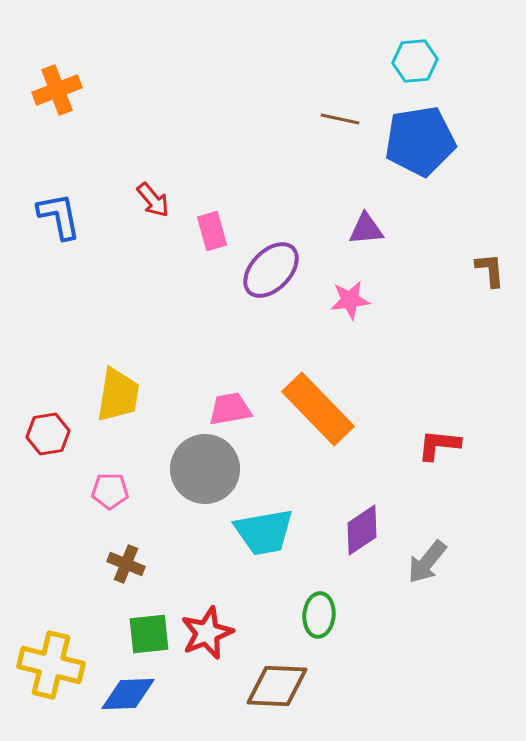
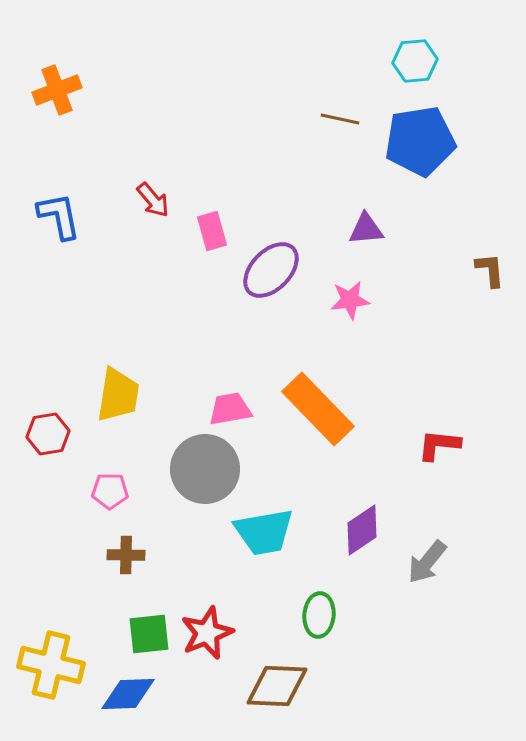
brown cross: moved 9 px up; rotated 21 degrees counterclockwise
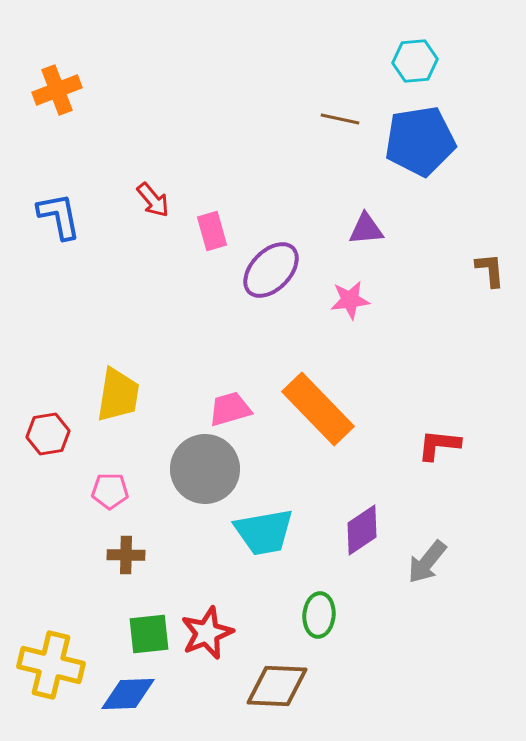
pink trapezoid: rotated 6 degrees counterclockwise
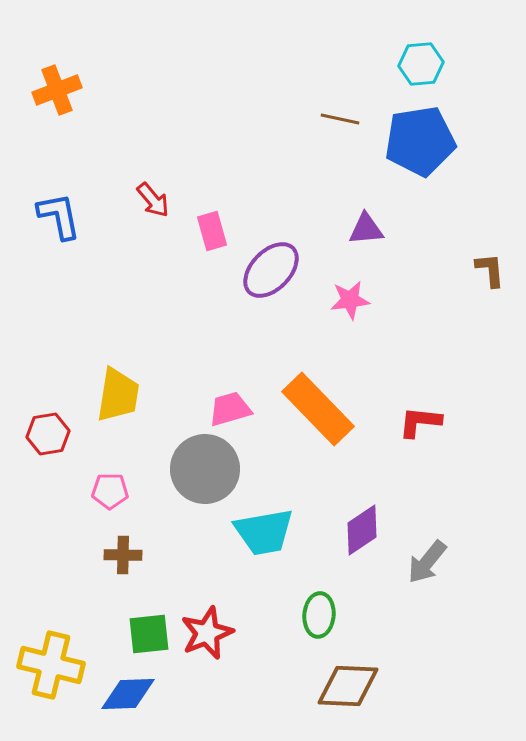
cyan hexagon: moved 6 px right, 3 px down
red L-shape: moved 19 px left, 23 px up
brown cross: moved 3 px left
brown diamond: moved 71 px right
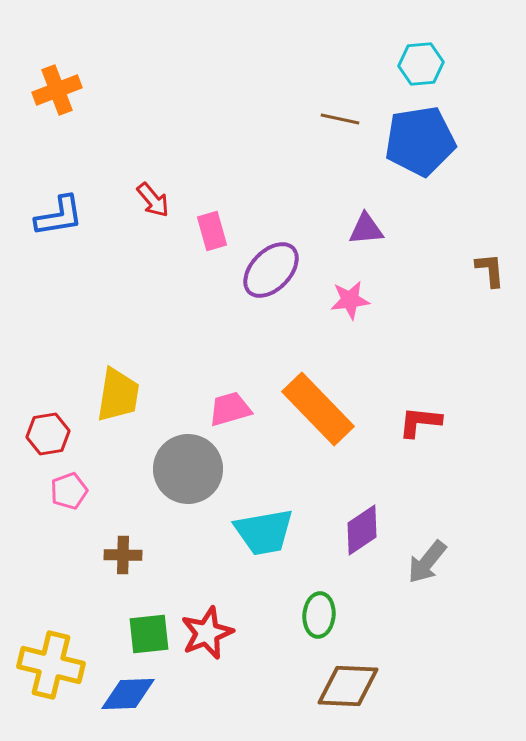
blue L-shape: rotated 92 degrees clockwise
gray circle: moved 17 px left
pink pentagon: moved 41 px left; rotated 21 degrees counterclockwise
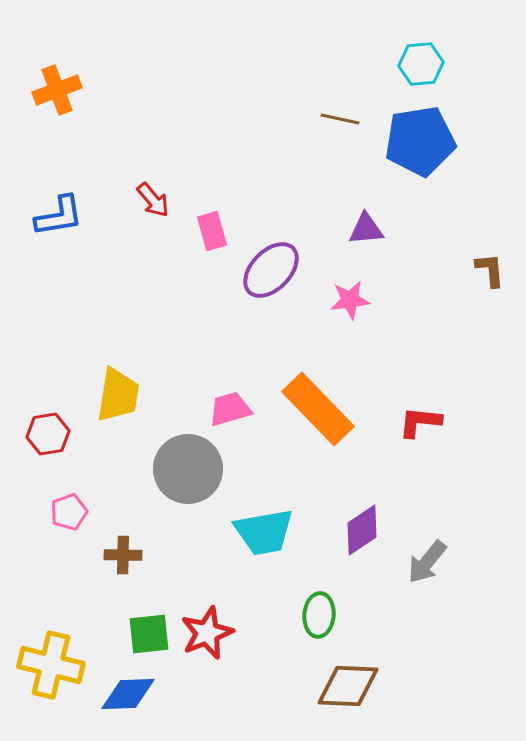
pink pentagon: moved 21 px down
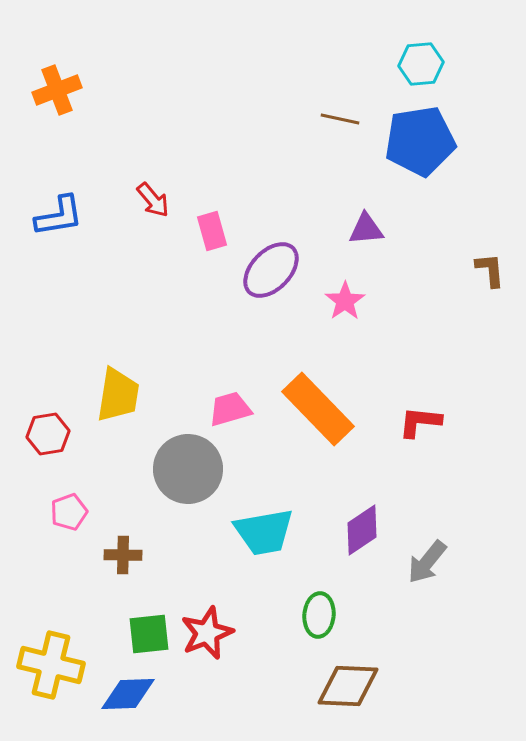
pink star: moved 5 px left, 1 px down; rotated 27 degrees counterclockwise
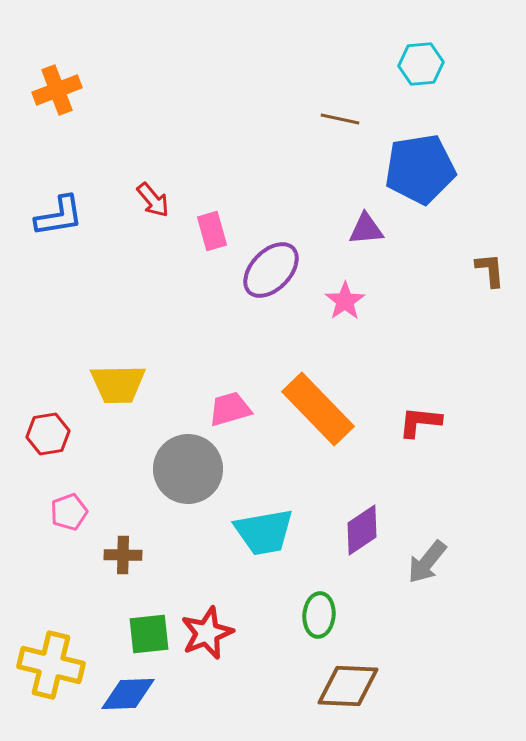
blue pentagon: moved 28 px down
yellow trapezoid: moved 11 px up; rotated 80 degrees clockwise
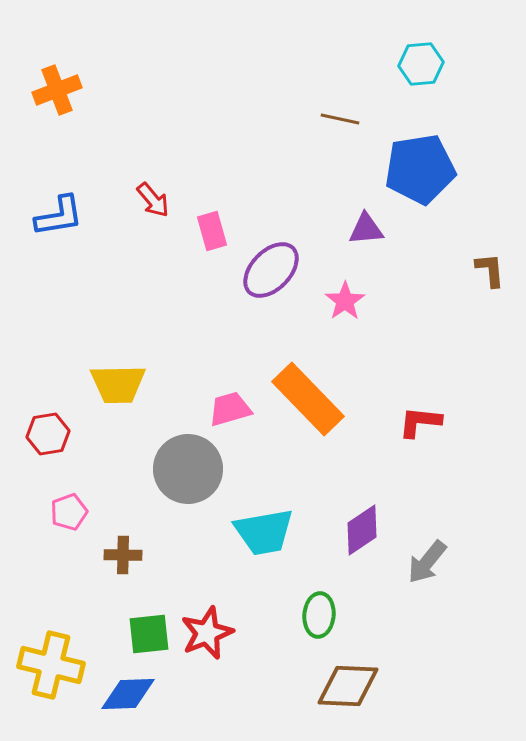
orange rectangle: moved 10 px left, 10 px up
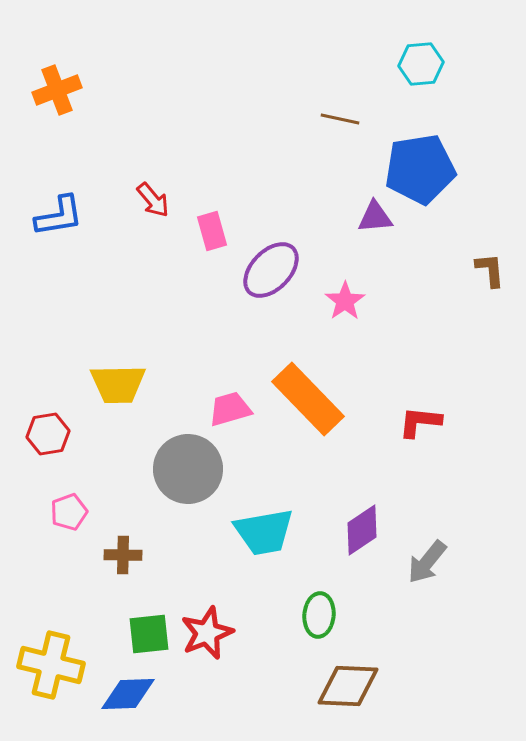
purple triangle: moved 9 px right, 12 px up
